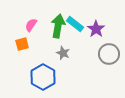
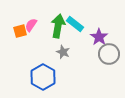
purple star: moved 3 px right, 8 px down
orange square: moved 2 px left, 13 px up
gray star: moved 1 px up
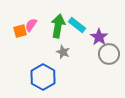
cyan rectangle: moved 2 px right, 1 px down
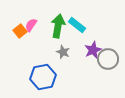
orange square: rotated 24 degrees counterclockwise
purple star: moved 6 px left, 13 px down; rotated 12 degrees clockwise
gray circle: moved 1 px left, 5 px down
blue hexagon: rotated 20 degrees clockwise
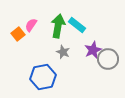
orange square: moved 2 px left, 3 px down
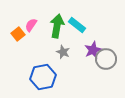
green arrow: moved 1 px left
gray circle: moved 2 px left
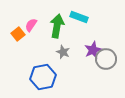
cyan rectangle: moved 2 px right, 8 px up; rotated 18 degrees counterclockwise
